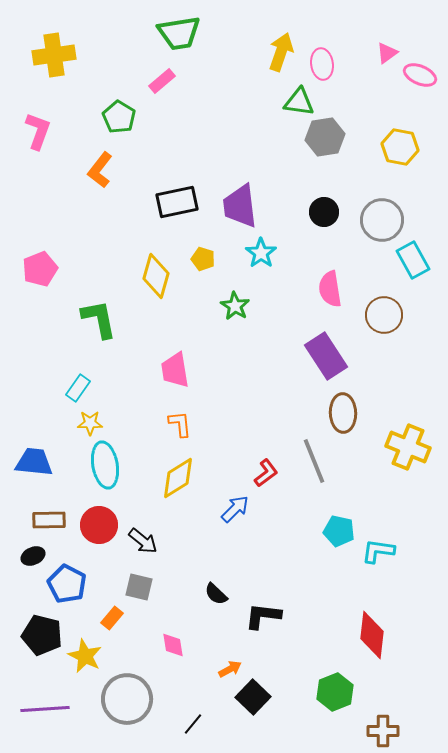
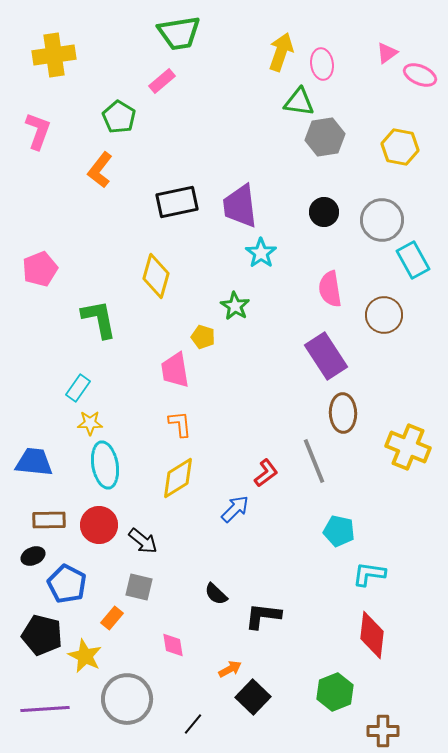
yellow pentagon at (203, 259): moved 78 px down
cyan L-shape at (378, 551): moved 9 px left, 23 px down
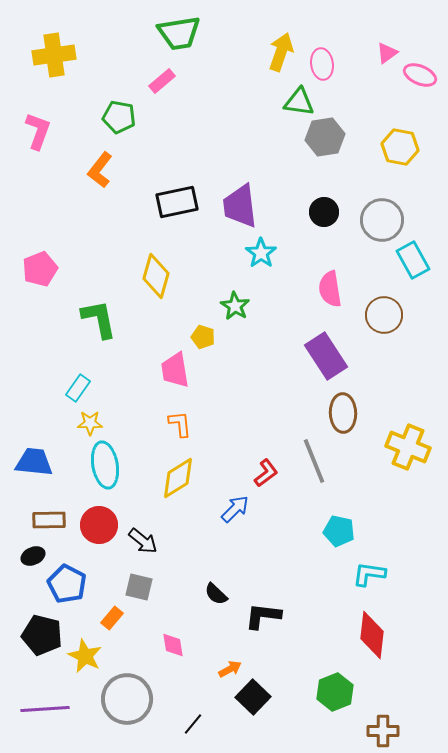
green pentagon at (119, 117): rotated 20 degrees counterclockwise
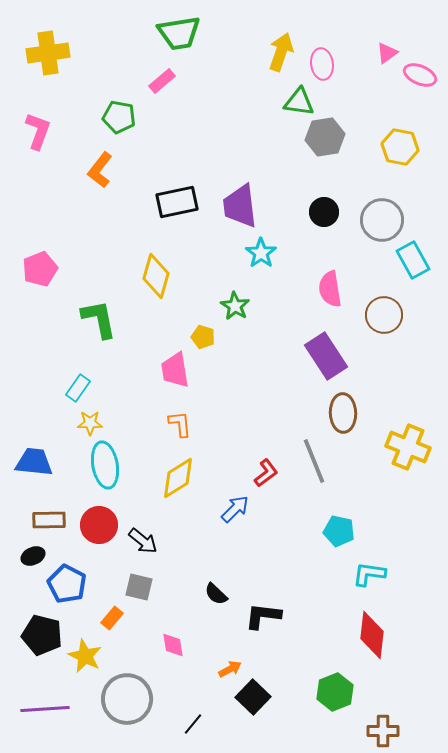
yellow cross at (54, 55): moved 6 px left, 2 px up
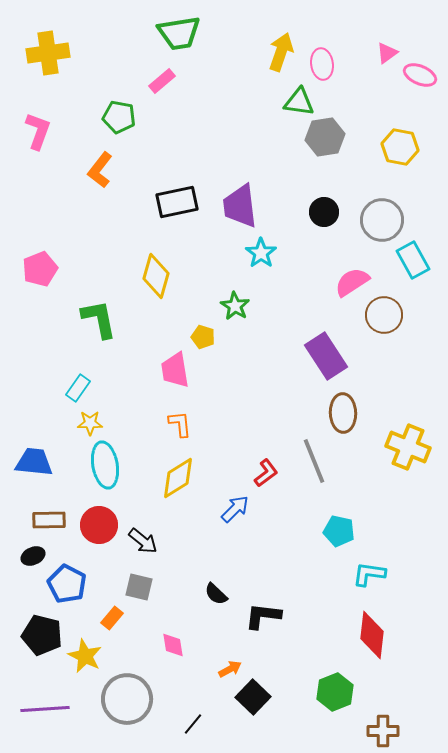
pink semicircle at (330, 289): moved 22 px right, 7 px up; rotated 66 degrees clockwise
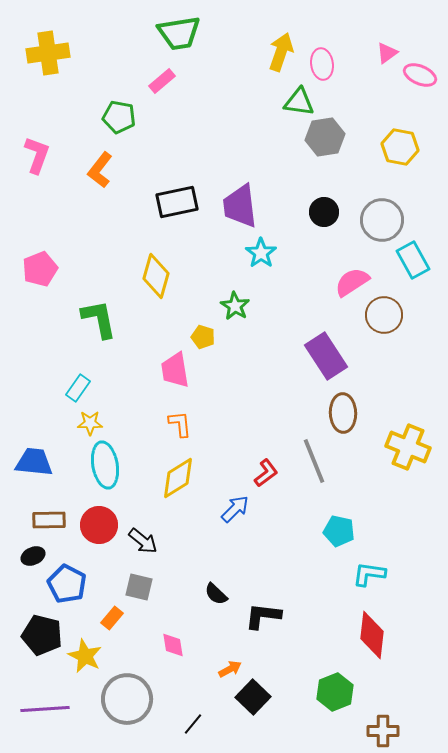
pink L-shape at (38, 131): moved 1 px left, 24 px down
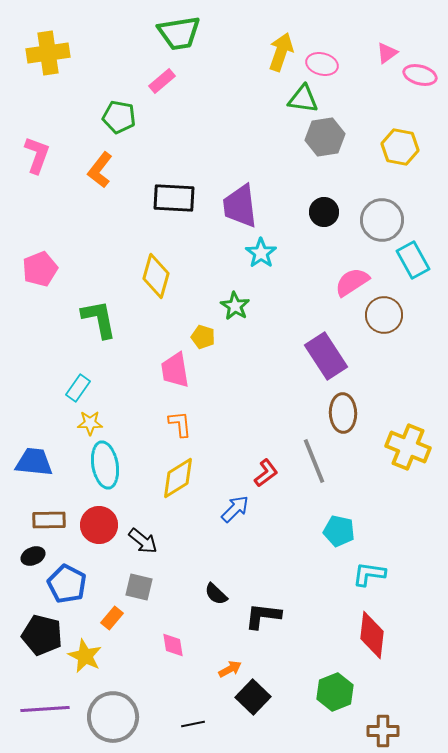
pink ellipse at (322, 64): rotated 68 degrees counterclockwise
pink ellipse at (420, 75): rotated 8 degrees counterclockwise
green triangle at (299, 102): moved 4 px right, 3 px up
black rectangle at (177, 202): moved 3 px left, 4 px up; rotated 15 degrees clockwise
gray circle at (127, 699): moved 14 px left, 18 px down
black line at (193, 724): rotated 40 degrees clockwise
